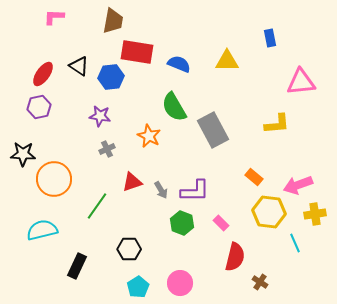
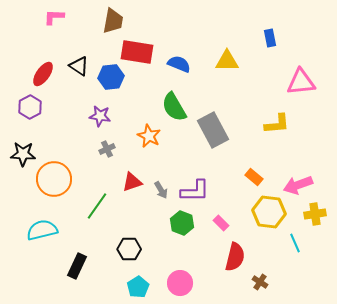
purple hexagon: moved 9 px left; rotated 15 degrees counterclockwise
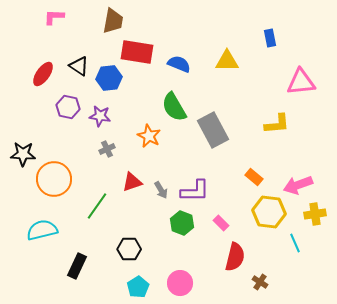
blue hexagon: moved 2 px left, 1 px down
purple hexagon: moved 38 px right; rotated 20 degrees counterclockwise
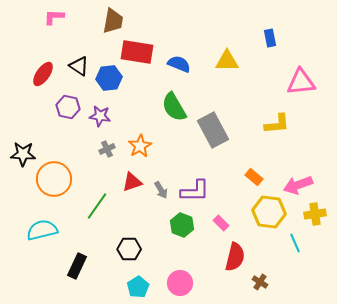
orange star: moved 9 px left, 10 px down; rotated 15 degrees clockwise
green hexagon: moved 2 px down
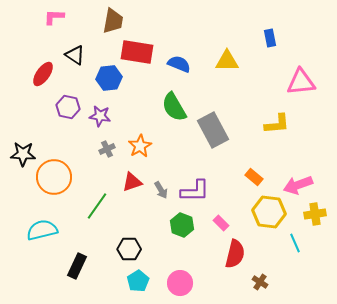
black triangle: moved 4 px left, 11 px up
orange circle: moved 2 px up
red semicircle: moved 3 px up
cyan pentagon: moved 6 px up
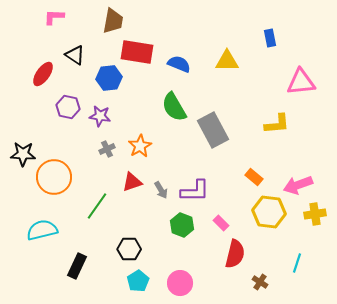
cyan line: moved 2 px right, 20 px down; rotated 42 degrees clockwise
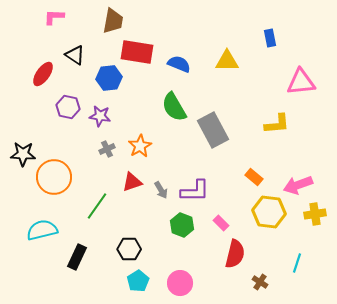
black rectangle: moved 9 px up
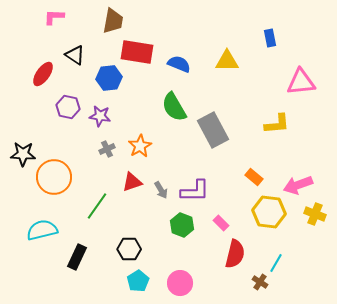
yellow cross: rotated 30 degrees clockwise
cyan line: moved 21 px left; rotated 12 degrees clockwise
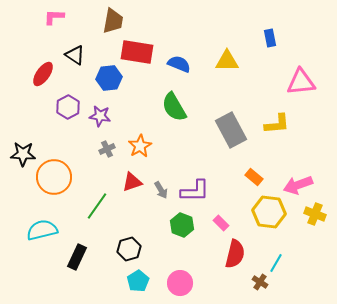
purple hexagon: rotated 20 degrees clockwise
gray rectangle: moved 18 px right
black hexagon: rotated 15 degrees counterclockwise
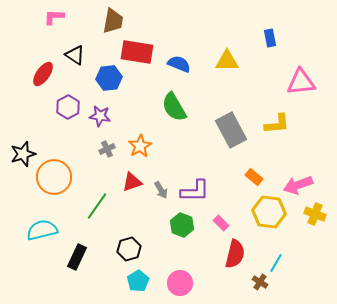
black star: rotated 20 degrees counterclockwise
